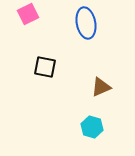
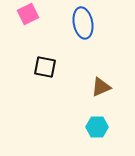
blue ellipse: moved 3 px left
cyan hexagon: moved 5 px right; rotated 15 degrees counterclockwise
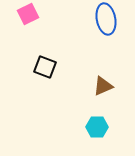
blue ellipse: moved 23 px right, 4 px up
black square: rotated 10 degrees clockwise
brown triangle: moved 2 px right, 1 px up
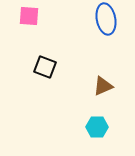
pink square: moved 1 px right, 2 px down; rotated 30 degrees clockwise
